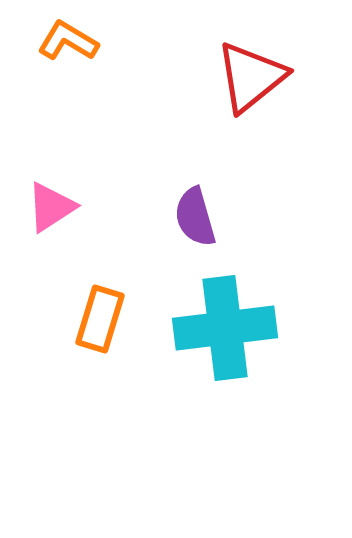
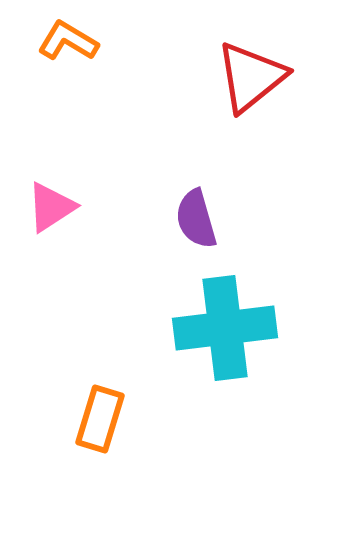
purple semicircle: moved 1 px right, 2 px down
orange rectangle: moved 100 px down
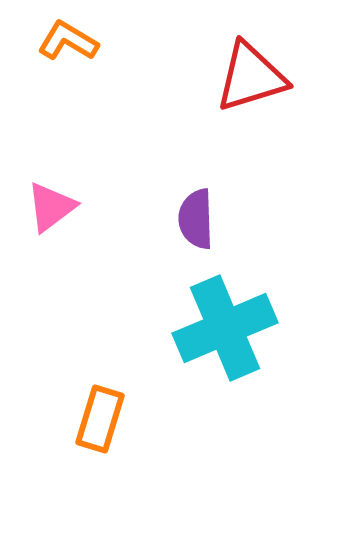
red triangle: rotated 22 degrees clockwise
pink triangle: rotated 4 degrees counterclockwise
purple semicircle: rotated 14 degrees clockwise
cyan cross: rotated 16 degrees counterclockwise
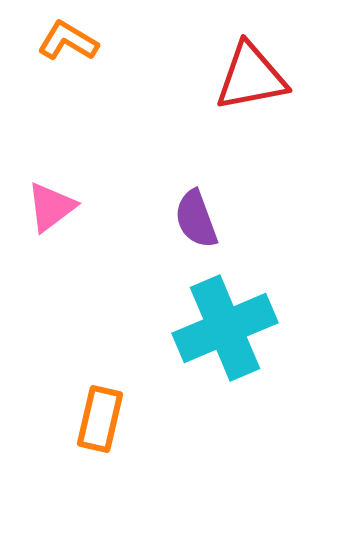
red triangle: rotated 6 degrees clockwise
purple semicircle: rotated 18 degrees counterclockwise
orange rectangle: rotated 4 degrees counterclockwise
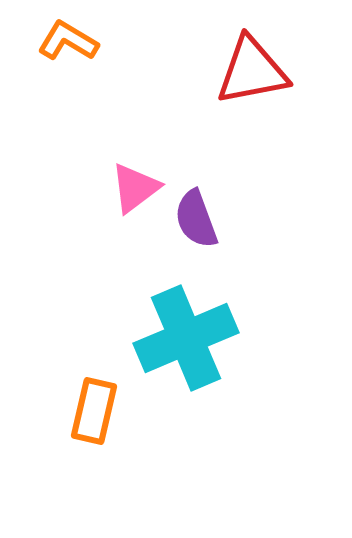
red triangle: moved 1 px right, 6 px up
pink triangle: moved 84 px right, 19 px up
cyan cross: moved 39 px left, 10 px down
orange rectangle: moved 6 px left, 8 px up
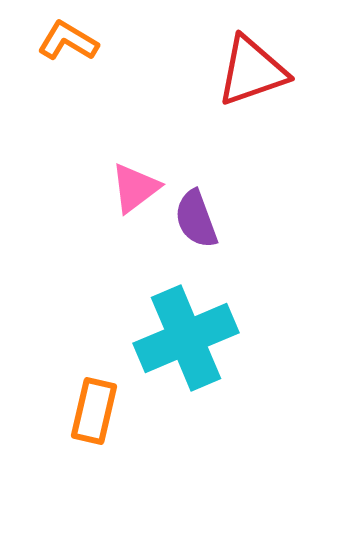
red triangle: rotated 8 degrees counterclockwise
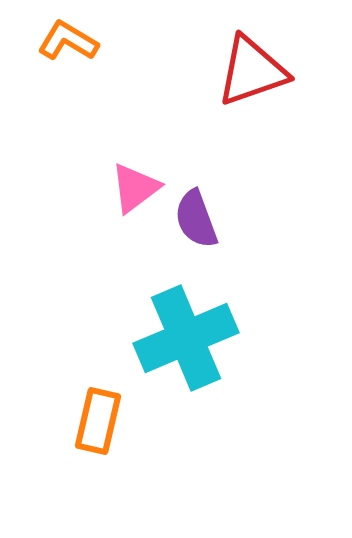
orange rectangle: moved 4 px right, 10 px down
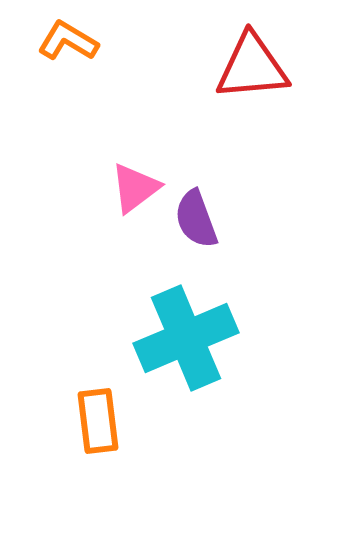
red triangle: moved 4 px up; rotated 14 degrees clockwise
orange rectangle: rotated 20 degrees counterclockwise
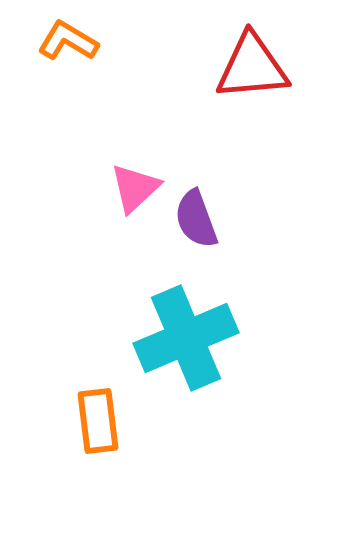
pink triangle: rotated 6 degrees counterclockwise
